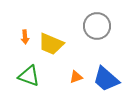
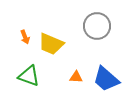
orange arrow: rotated 16 degrees counterclockwise
orange triangle: rotated 24 degrees clockwise
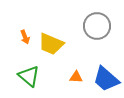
green triangle: rotated 20 degrees clockwise
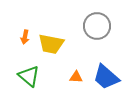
orange arrow: rotated 32 degrees clockwise
yellow trapezoid: rotated 12 degrees counterclockwise
blue trapezoid: moved 2 px up
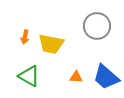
green triangle: rotated 10 degrees counterclockwise
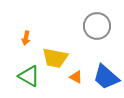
orange arrow: moved 1 px right, 1 px down
yellow trapezoid: moved 4 px right, 14 px down
orange triangle: rotated 24 degrees clockwise
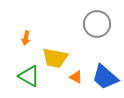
gray circle: moved 2 px up
blue trapezoid: moved 1 px left
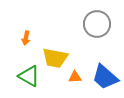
orange triangle: moved 1 px left; rotated 32 degrees counterclockwise
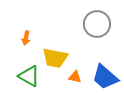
orange triangle: rotated 16 degrees clockwise
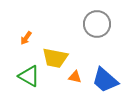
orange arrow: rotated 24 degrees clockwise
blue trapezoid: moved 3 px down
